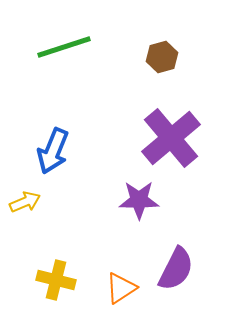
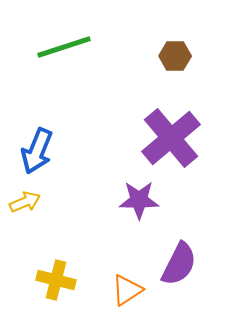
brown hexagon: moved 13 px right, 1 px up; rotated 16 degrees clockwise
blue arrow: moved 16 px left
purple semicircle: moved 3 px right, 5 px up
orange triangle: moved 6 px right, 2 px down
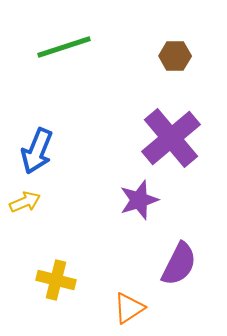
purple star: rotated 18 degrees counterclockwise
orange triangle: moved 2 px right, 18 px down
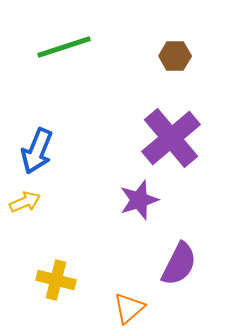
orange triangle: rotated 8 degrees counterclockwise
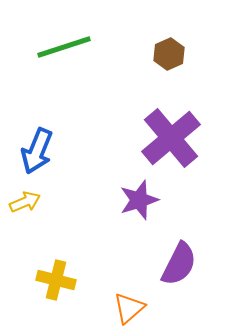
brown hexagon: moved 6 px left, 2 px up; rotated 24 degrees counterclockwise
